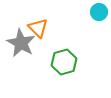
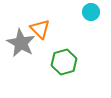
cyan circle: moved 8 px left
orange triangle: moved 2 px right, 1 px down
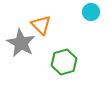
orange triangle: moved 1 px right, 4 px up
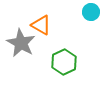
orange triangle: rotated 15 degrees counterclockwise
green hexagon: rotated 10 degrees counterclockwise
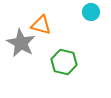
orange triangle: rotated 15 degrees counterclockwise
green hexagon: rotated 20 degrees counterclockwise
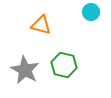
gray star: moved 4 px right, 27 px down
green hexagon: moved 3 px down
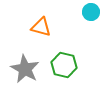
orange triangle: moved 2 px down
gray star: moved 1 px up
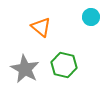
cyan circle: moved 5 px down
orange triangle: rotated 25 degrees clockwise
